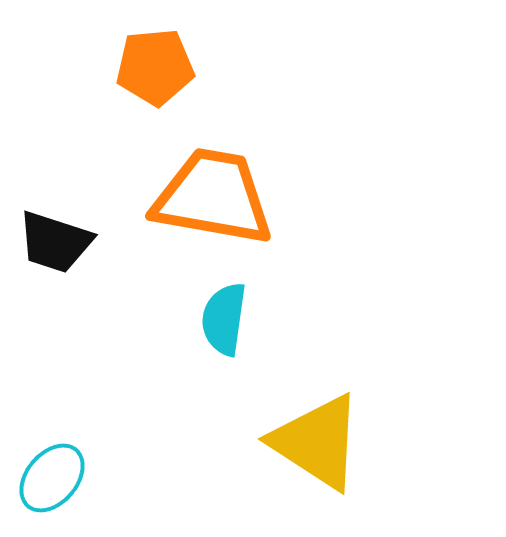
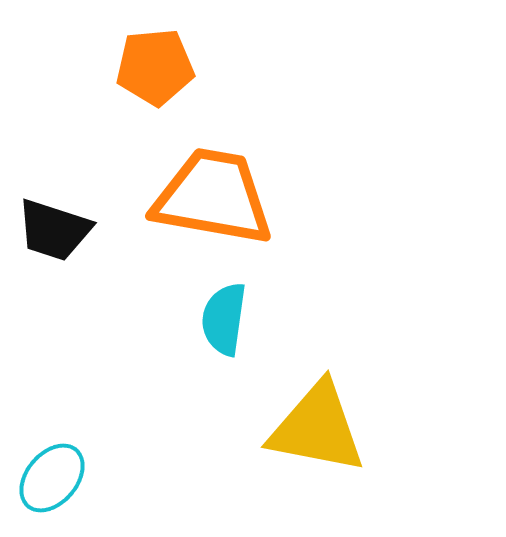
black trapezoid: moved 1 px left, 12 px up
yellow triangle: moved 14 px up; rotated 22 degrees counterclockwise
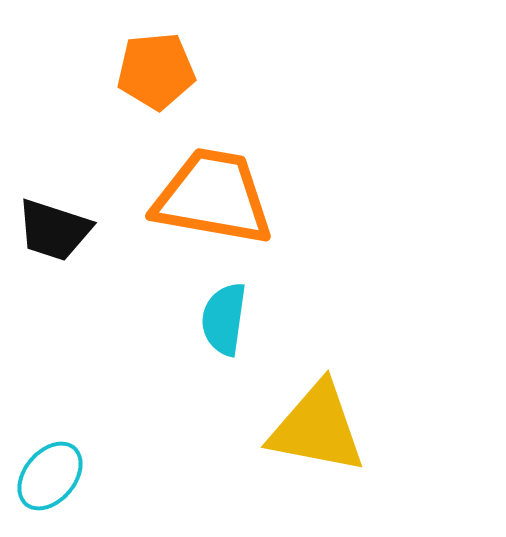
orange pentagon: moved 1 px right, 4 px down
cyan ellipse: moved 2 px left, 2 px up
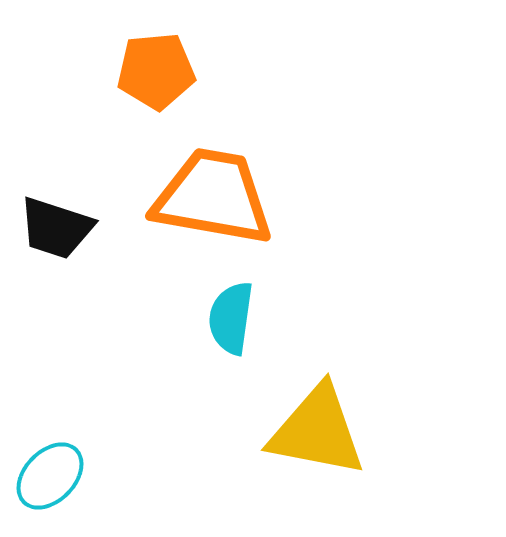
black trapezoid: moved 2 px right, 2 px up
cyan semicircle: moved 7 px right, 1 px up
yellow triangle: moved 3 px down
cyan ellipse: rotated 4 degrees clockwise
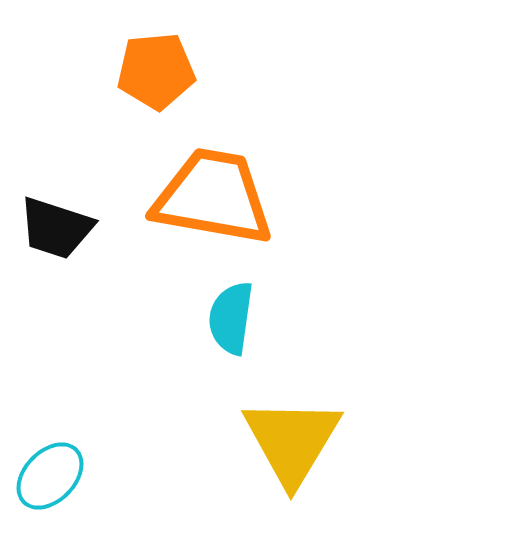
yellow triangle: moved 25 px left, 10 px down; rotated 50 degrees clockwise
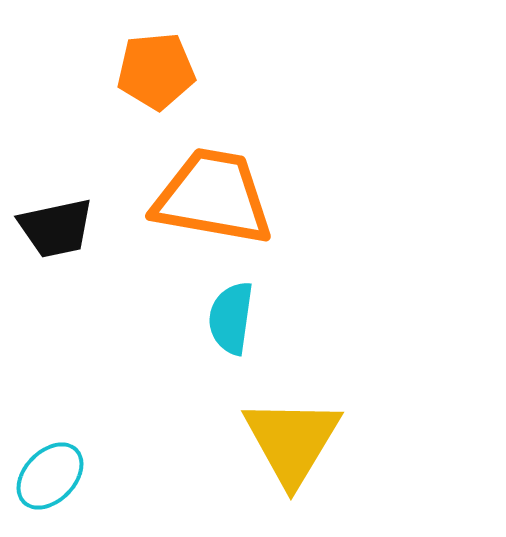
black trapezoid: rotated 30 degrees counterclockwise
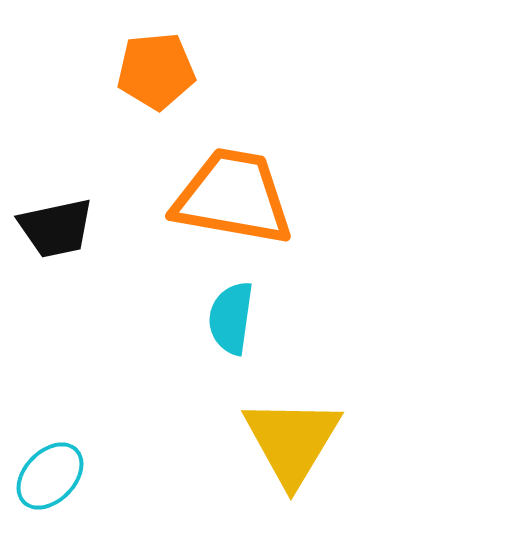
orange trapezoid: moved 20 px right
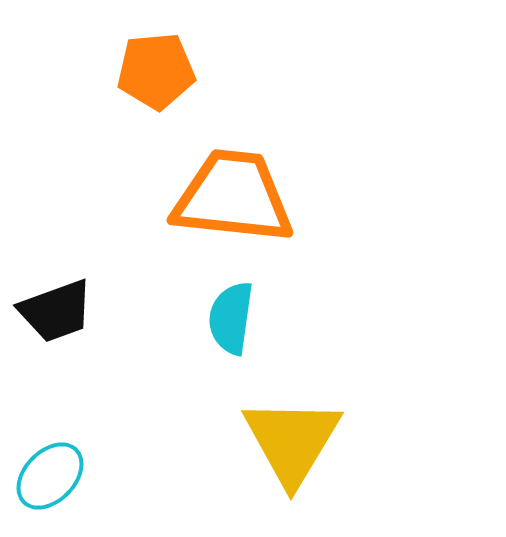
orange trapezoid: rotated 4 degrees counterclockwise
black trapezoid: moved 83 px down; rotated 8 degrees counterclockwise
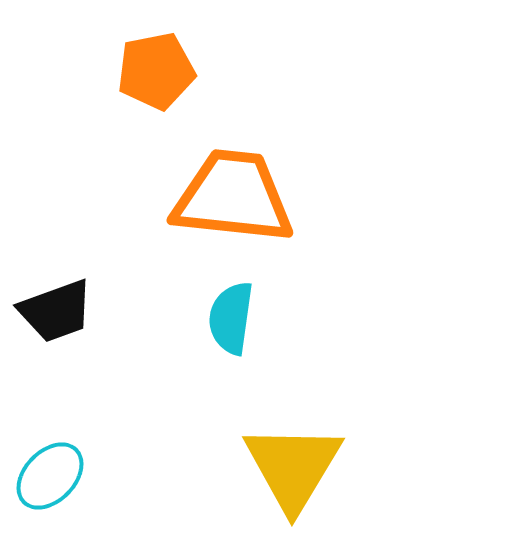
orange pentagon: rotated 6 degrees counterclockwise
yellow triangle: moved 1 px right, 26 px down
